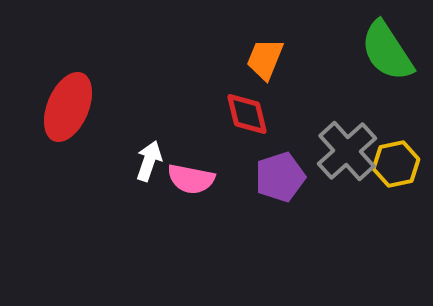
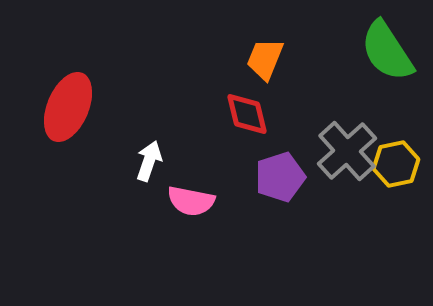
pink semicircle: moved 22 px down
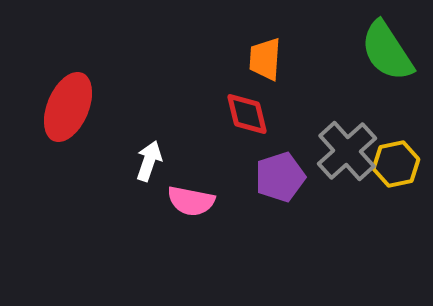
orange trapezoid: rotated 18 degrees counterclockwise
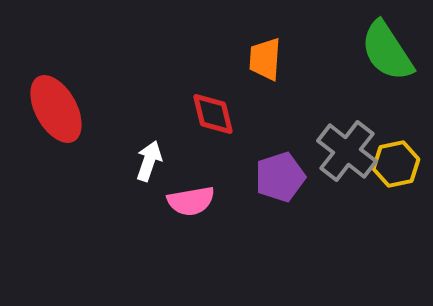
red ellipse: moved 12 px left, 2 px down; rotated 52 degrees counterclockwise
red diamond: moved 34 px left
gray cross: rotated 10 degrees counterclockwise
pink semicircle: rotated 21 degrees counterclockwise
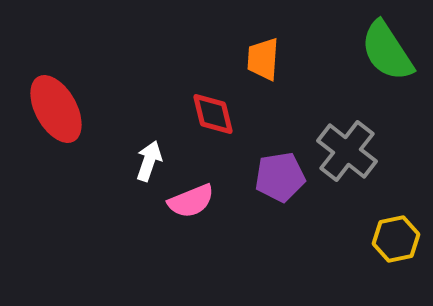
orange trapezoid: moved 2 px left
yellow hexagon: moved 75 px down
purple pentagon: rotated 9 degrees clockwise
pink semicircle: rotated 12 degrees counterclockwise
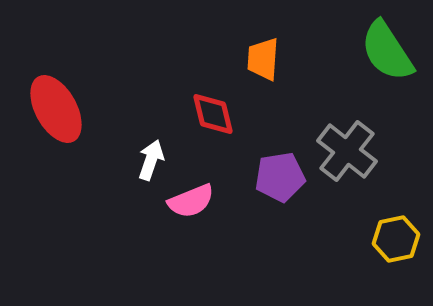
white arrow: moved 2 px right, 1 px up
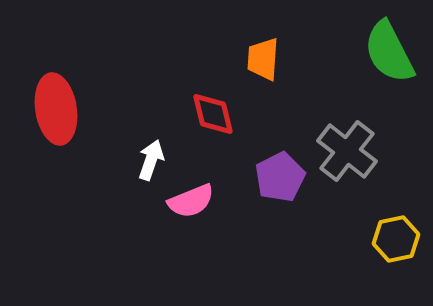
green semicircle: moved 2 px right, 1 px down; rotated 6 degrees clockwise
red ellipse: rotated 20 degrees clockwise
purple pentagon: rotated 18 degrees counterclockwise
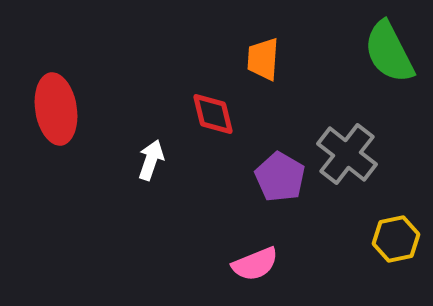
gray cross: moved 3 px down
purple pentagon: rotated 15 degrees counterclockwise
pink semicircle: moved 64 px right, 63 px down
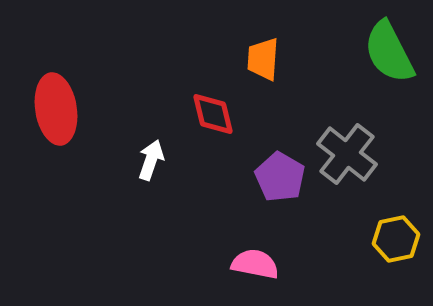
pink semicircle: rotated 147 degrees counterclockwise
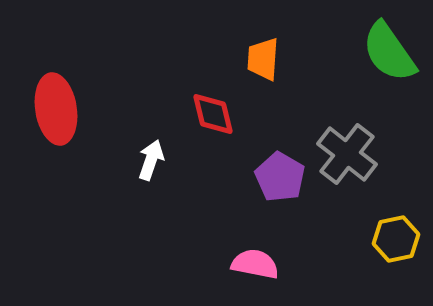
green semicircle: rotated 8 degrees counterclockwise
